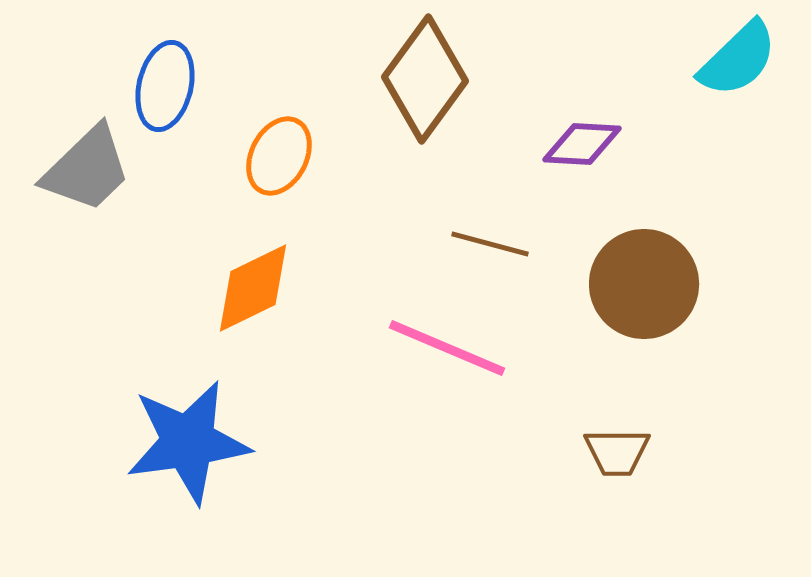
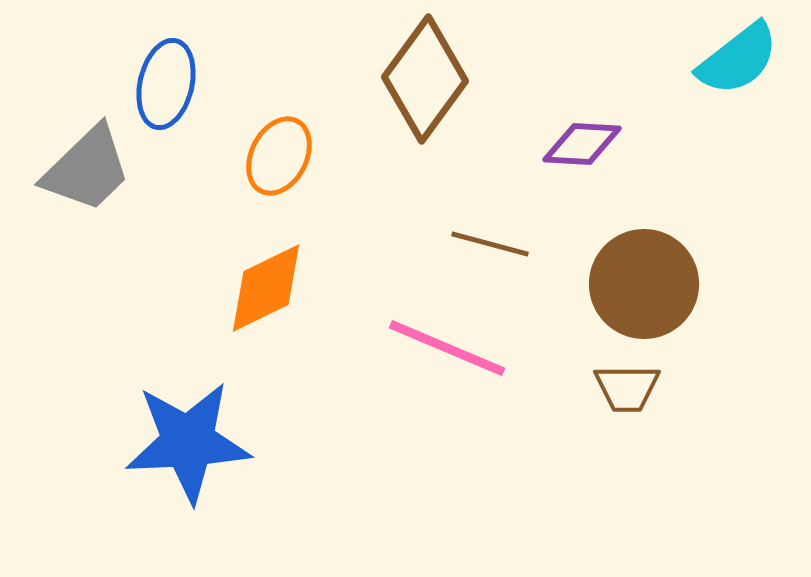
cyan semicircle: rotated 6 degrees clockwise
blue ellipse: moved 1 px right, 2 px up
orange diamond: moved 13 px right
blue star: rotated 5 degrees clockwise
brown trapezoid: moved 10 px right, 64 px up
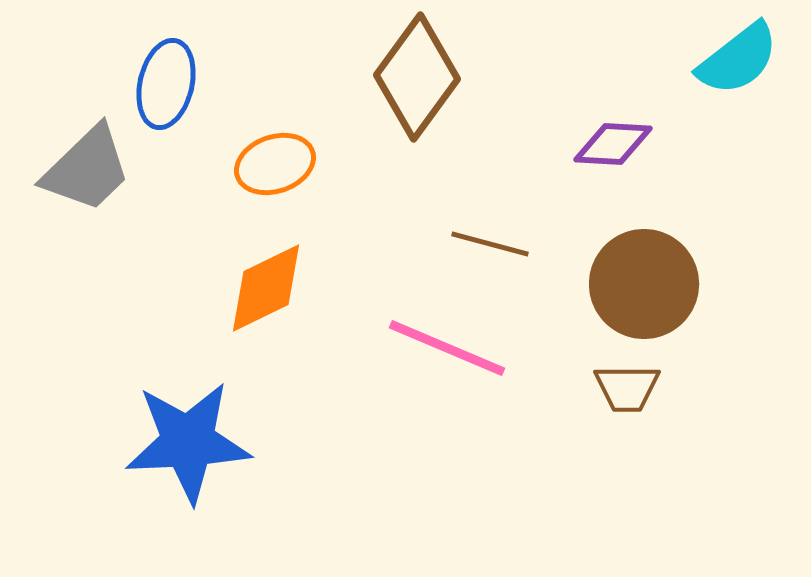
brown diamond: moved 8 px left, 2 px up
purple diamond: moved 31 px right
orange ellipse: moved 4 px left, 8 px down; rotated 44 degrees clockwise
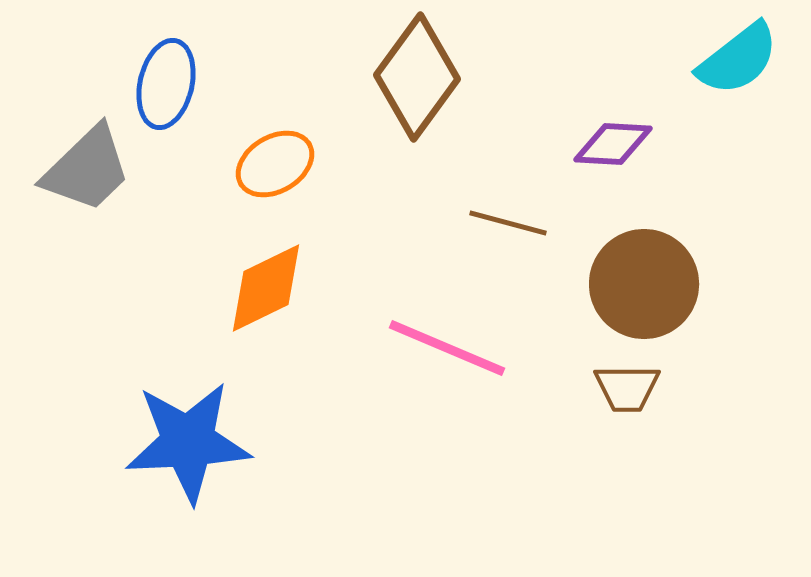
orange ellipse: rotated 12 degrees counterclockwise
brown line: moved 18 px right, 21 px up
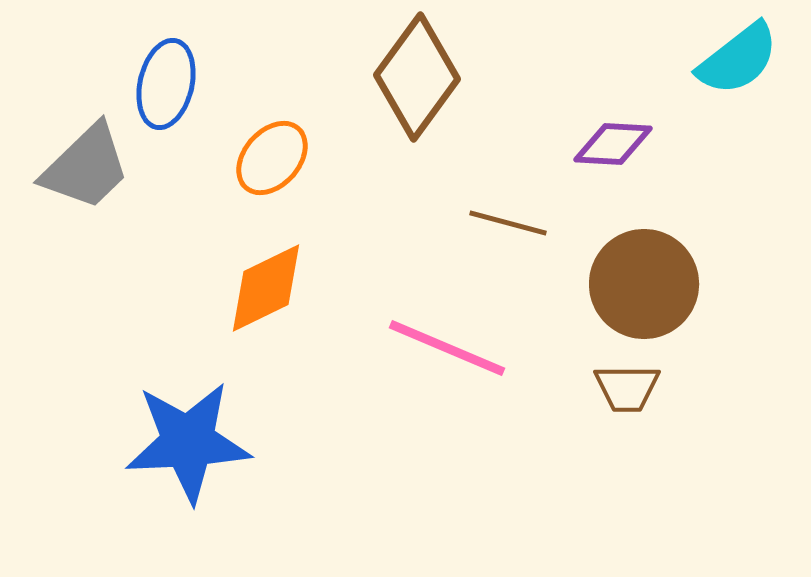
orange ellipse: moved 3 px left, 6 px up; rotated 18 degrees counterclockwise
gray trapezoid: moved 1 px left, 2 px up
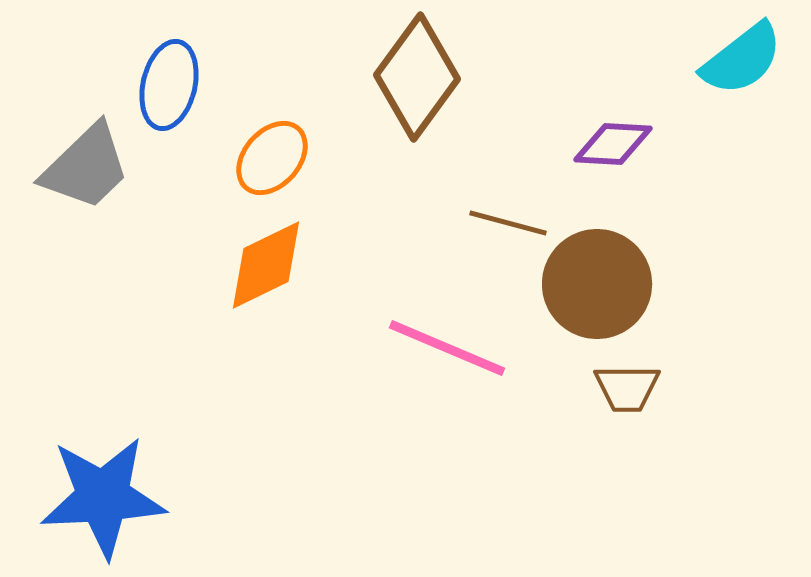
cyan semicircle: moved 4 px right
blue ellipse: moved 3 px right, 1 px down
brown circle: moved 47 px left
orange diamond: moved 23 px up
blue star: moved 85 px left, 55 px down
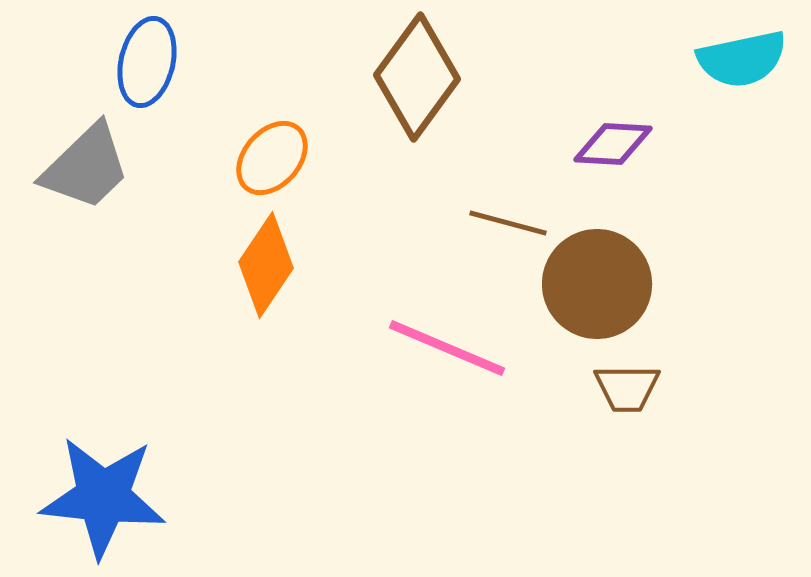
cyan semicircle: rotated 26 degrees clockwise
blue ellipse: moved 22 px left, 23 px up
orange diamond: rotated 30 degrees counterclockwise
blue star: rotated 9 degrees clockwise
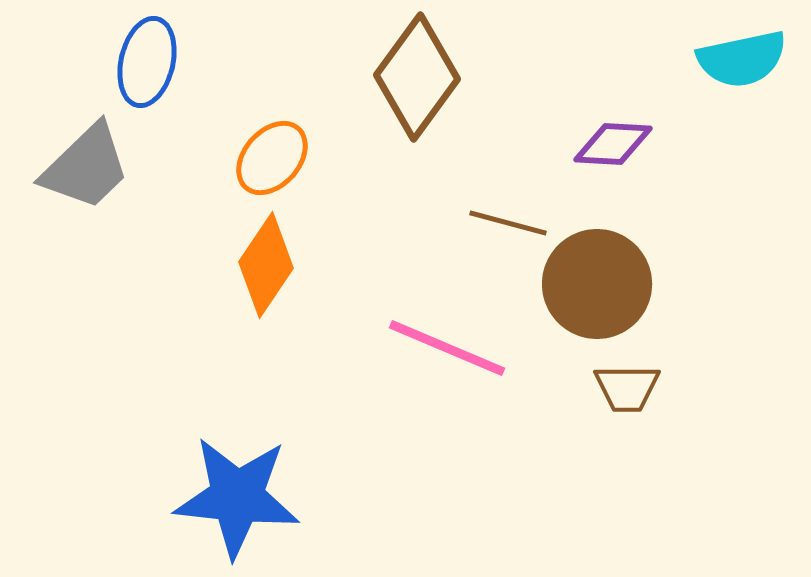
blue star: moved 134 px right
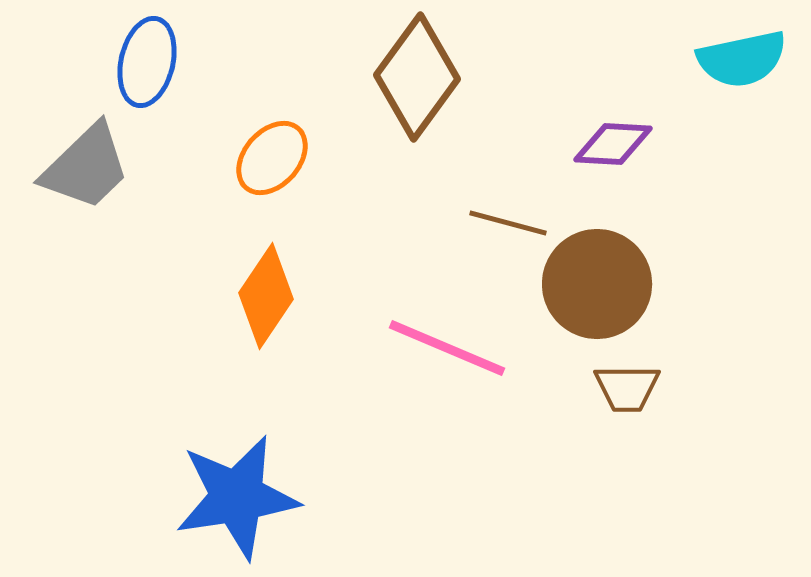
orange diamond: moved 31 px down
blue star: rotated 15 degrees counterclockwise
